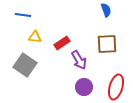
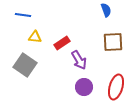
brown square: moved 6 px right, 2 px up
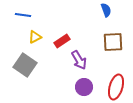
yellow triangle: rotated 32 degrees counterclockwise
red rectangle: moved 2 px up
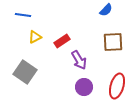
blue semicircle: rotated 64 degrees clockwise
gray square: moved 7 px down
red ellipse: moved 1 px right, 1 px up
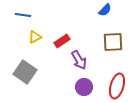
blue semicircle: moved 1 px left
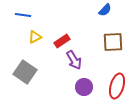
purple arrow: moved 5 px left
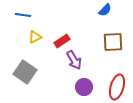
red ellipse: moved 1 px down
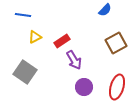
brown square: moved 3 px right, 1 px down; rotated 25 degrees counterclockwise
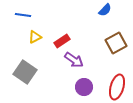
purple arrow: rotated 24 degrees counterclockwise
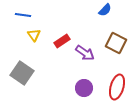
yellow triangle: moved 1 px left, 2 px up; rotated 40 degrees counterclockwise
brown square: rotated 35 degrees counterclockwise
purple arrow: moved 11 px right, 7 px up
gray square: moved 3 px left, 1 px down
purple circle: moved 1 px down
